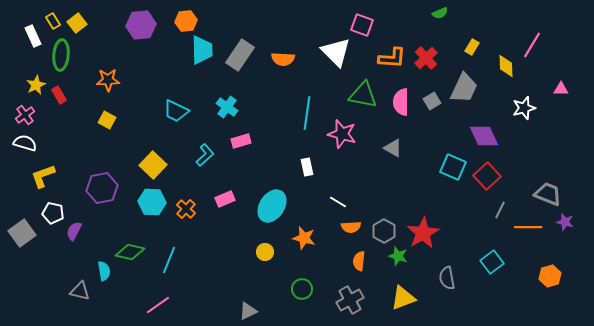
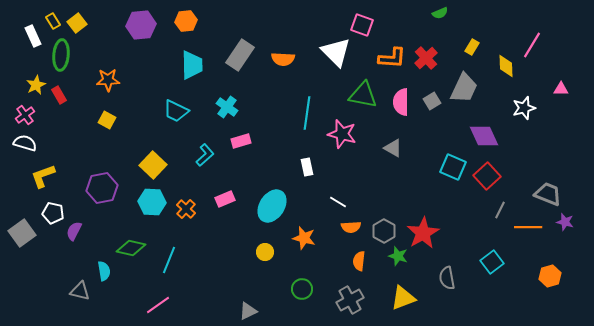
cyan trapezoid at (202, 50): moved 10 px left, 15 px down
green diamond at (130, 252): moved 1 px right, 4 px up
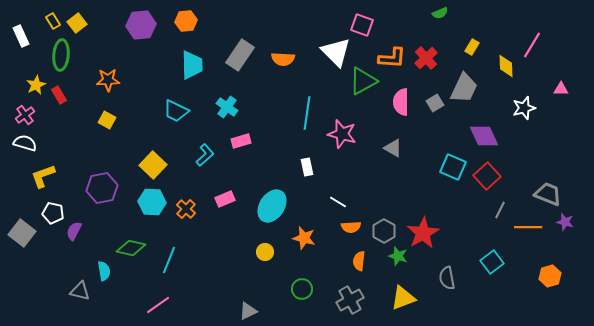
white rectangle at (33, 36): moved 12 px left
green triangle at (363, 95): moved 14 px up; rotated 40 degrees counterclockwise
gray square at (432, 101): moved 3 px right, 2 px down
gray square at (22, 233): rotated 16 degrees counterclockwise
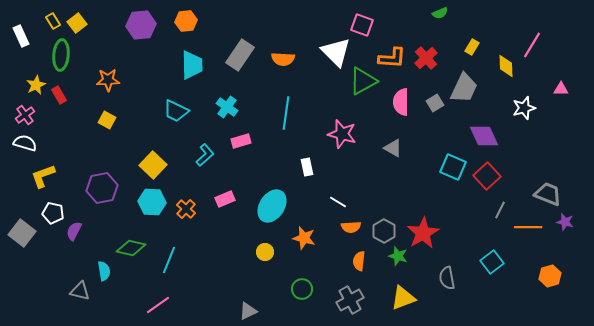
cyan line at (307, 113): moved 21 px left
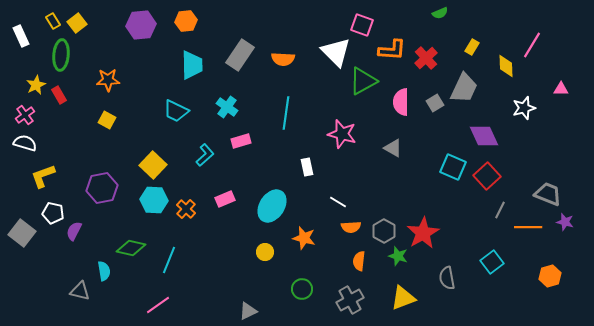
orange L-shape at (392, 58): moved 8 px up
cyan hexagon at (152, 202): moved 2 px right, 2 px up
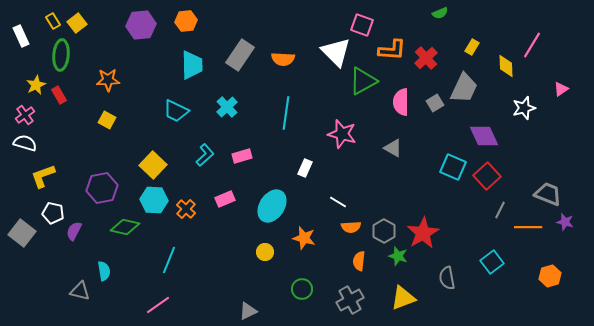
pink triangle at (561, 89): rotated 35 degrees counterclockwise
cyan cross at (227, 107): rotated 10 degrees clockwise
pink rectangle at (241, 141): moved 1 px right, 15 px down
white rectangle at (307, 167): moved 2 px left, 1 px down; rotated 36 degrees clockwise
green diamond at (131, 248): moved 6 px left, 21 px up
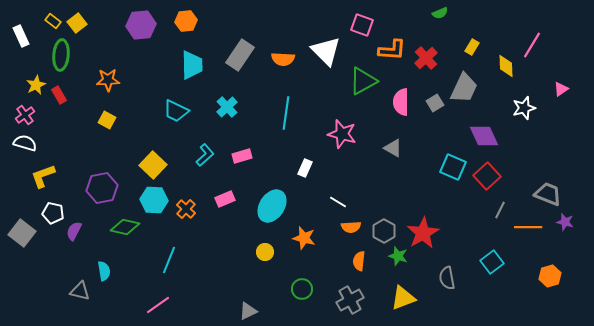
yellow rectangle at (53, 21): rotated 21 degrees counterclockwise
white triangle at (336, 52): moved 10 px left, 1 px up
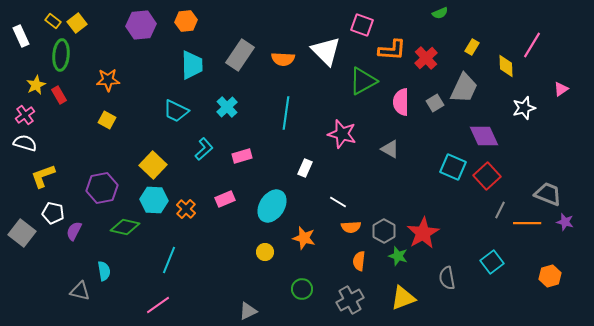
gray triangle at (393, 148): moved 3 px left, 1 px down
cyan L-shape at (205, 155): moved 1 px left, 6 px up
orange line at (528, 227): moved 1 px left, 4 px up
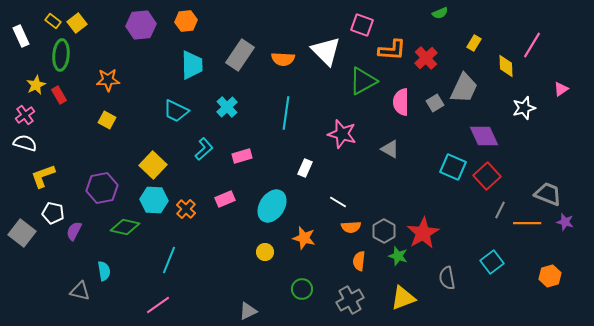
yellow rectangle at (472, 47): moved 2 px right, 4 px up
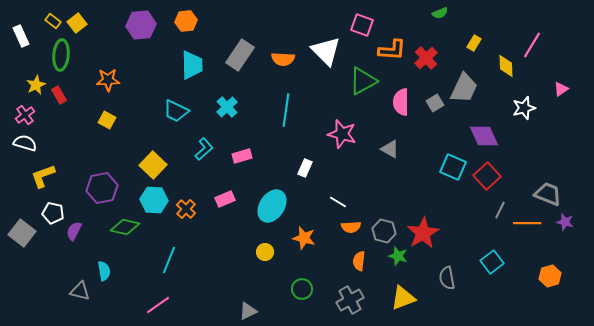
cyan line at (286, 113): moved 3 px up
gray hexagon at (384, 231): rotated 15 degrees counterclockwise
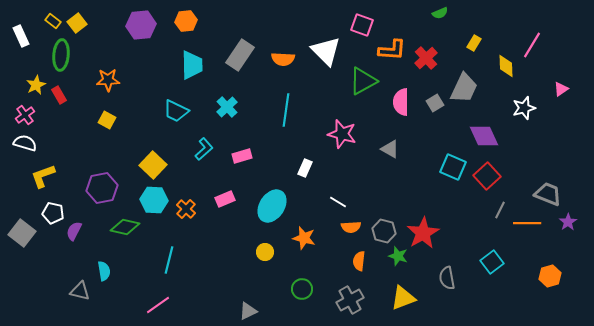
purple star at (565, 222): moved 3 px right; rotated 24 degrees clockwise
cyan line at (169, 260): rotated 8 degrees counterclockwise
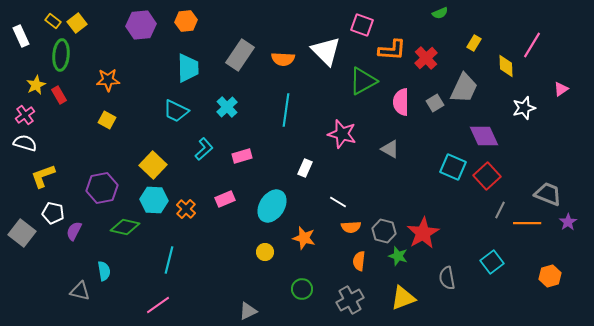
cyan trapezoid at (192, 65): moved 4 px left, 3 px down
